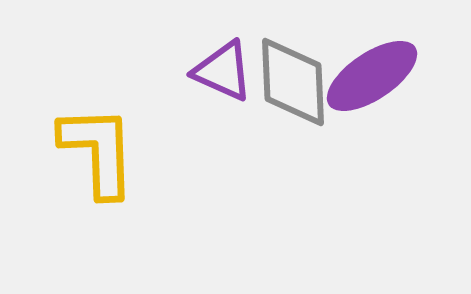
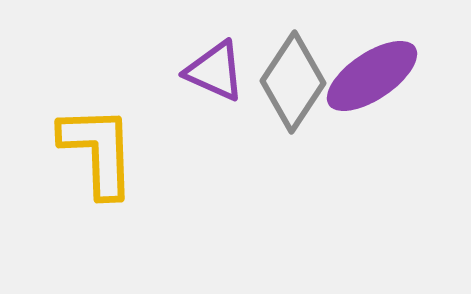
purple triangle: moved 8 px left
gray diamond: rotated 36 degrees clockwise
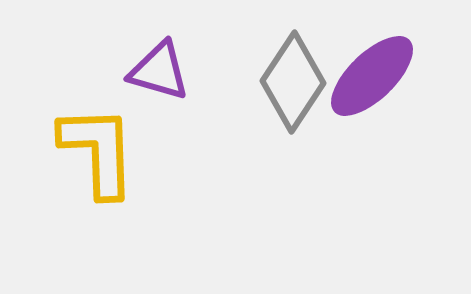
purple triangle: moved 56 px left; rotated 8 degrees counterclockwise
purple ellipse: rotated 10 degrees counterclockwise
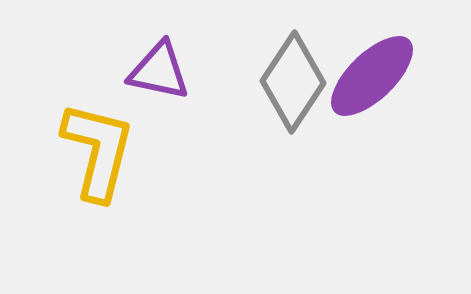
purple triangle: rotated 4 degrees counterclockwise
yellow L-shape: rotated 16 degrees clockwise
